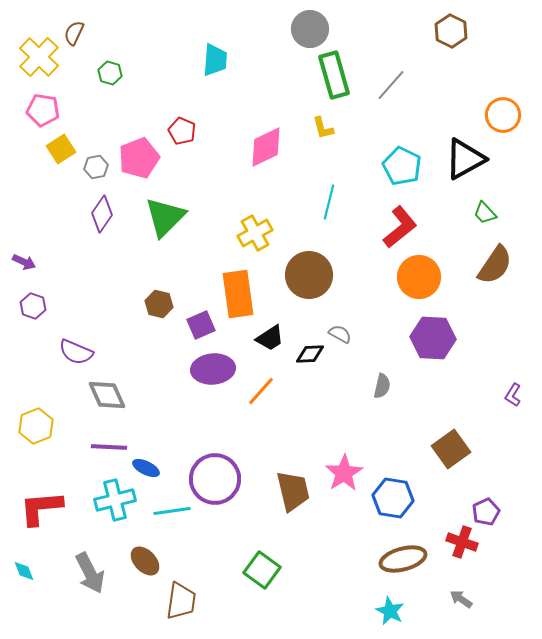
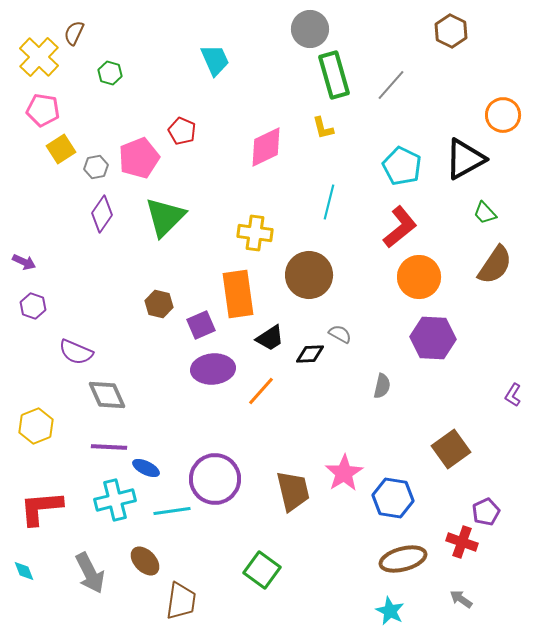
cyan trapezoid at (215, 60): rotated 28 degrees counterclockwise
yellow cross at (255, 233): rotated 36 degrees clockwise
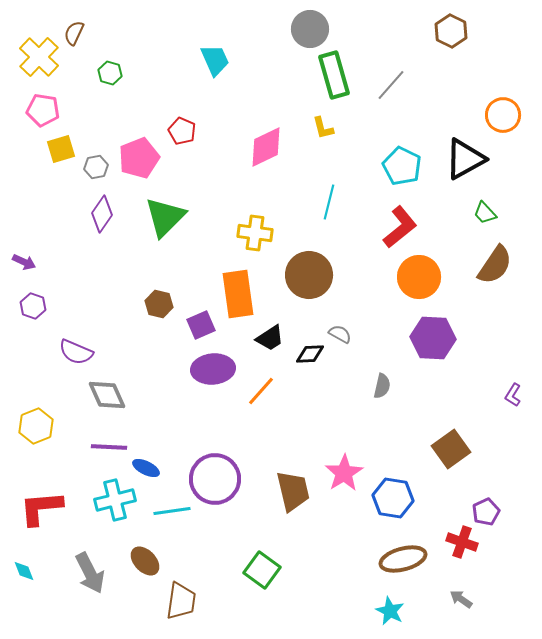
yellow square at (61, 149): rotated 16 degrees clockwise
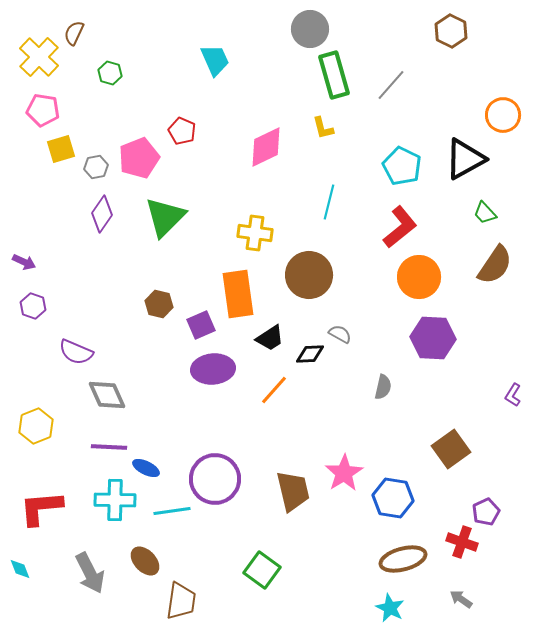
gray semicircle at (382, 386): moved 1 px right, 1 px down
orange line at (261, 391): moved 13 px right, 1 px up
cyan cross at (115, 500): rotated 15 degrees clockwise
cyan diamond at (24, 571): moved 4 px left, 2 px up
cyan star at (390, 611): moved 3 px up
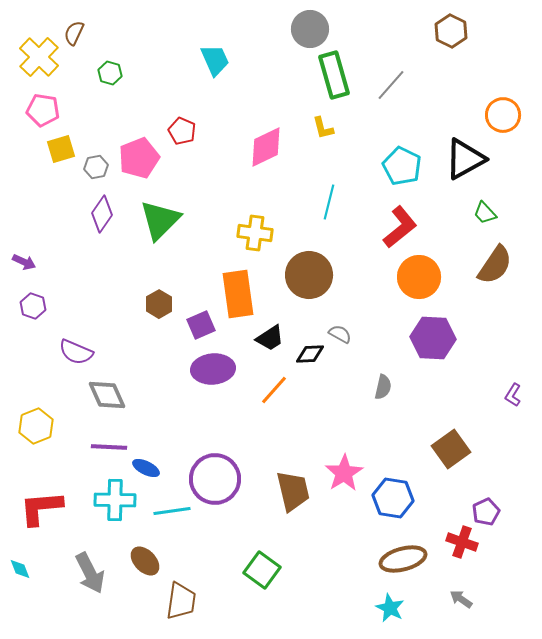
green triangle at (165, 217): moved 5 px left, 3 px down
brown hexagon at (159, 304): rotated 16 degrees clockwise
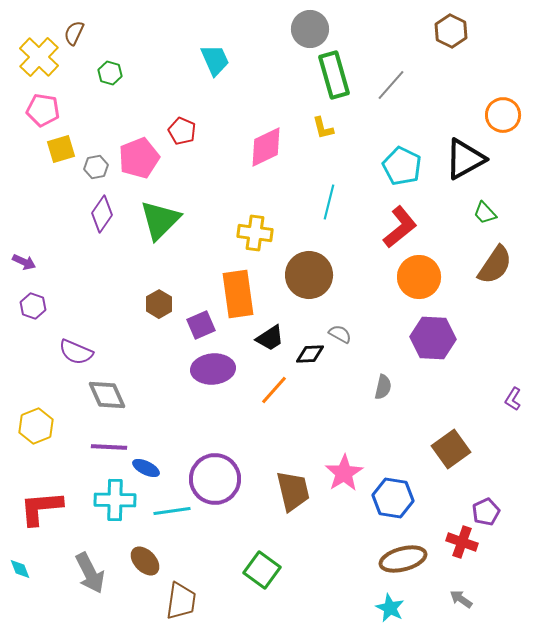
purple L-shape at (513, 395): moved 4 px down
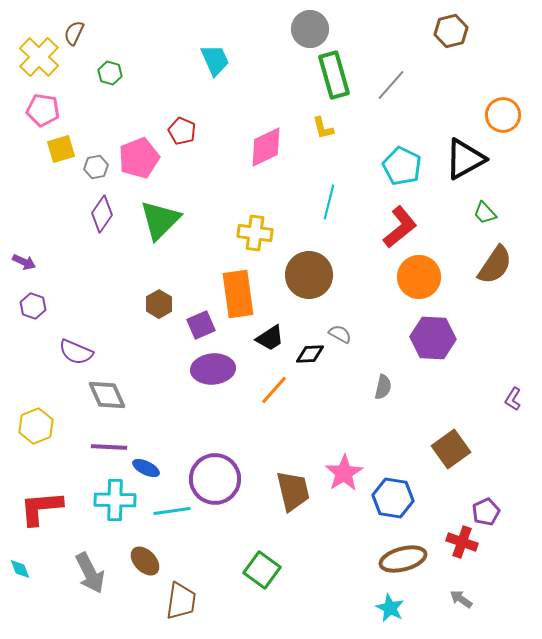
brown hexagon at (451, 31): rotated 20 degrees clockwise
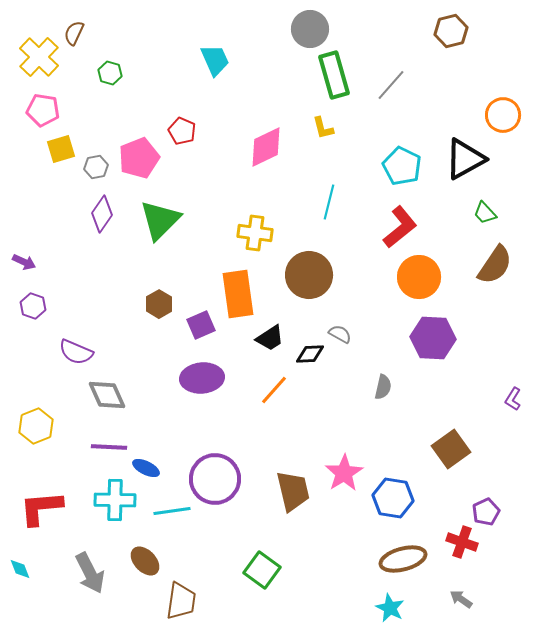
purple ellipse at (213, 369): moved 11 px left, 9 px down
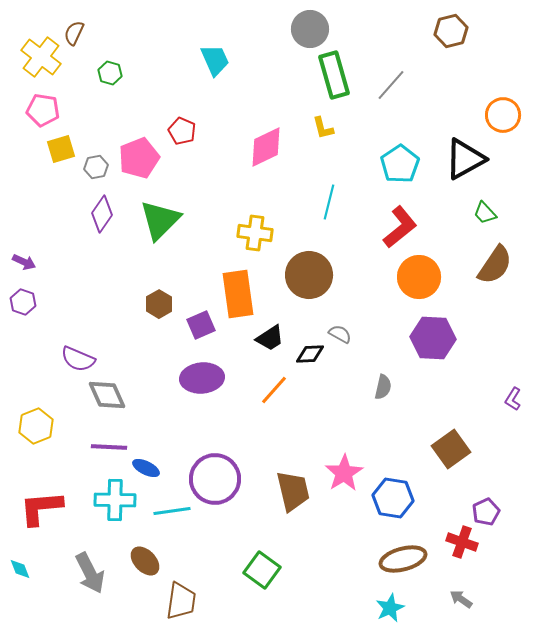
yellow cross at (39, 57): moved 2 px right; rotated 6 degrees counterclockwise
cyan pentagon at (402, 166): moved 2 px left, 2 px up; rotated 12 degrees clockwise
purple hexagon at (33, 306): moved 10 px left, 4 px up
purple semicircle at (76, 352): moved 2 px right, 7 px down
cyan star at (390, 608): rotated 20 degrees clockwise
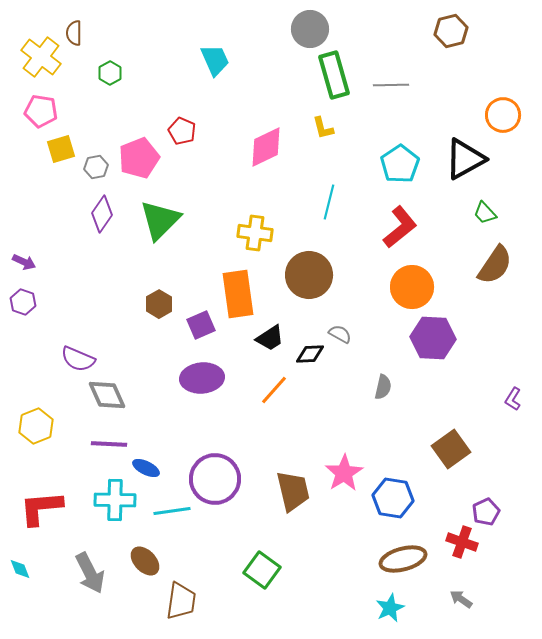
brown semicircle at (74, 33): rotated 25 degrees counterclockwise
green hexagon at (110, 73): rotated 15 degrees clockwise
gray line at (391, 85): rotated 48 degrees clockwise
pink pentagon at (43, 110): moved 2 px left, 1 px down
orange circle at (419, 277): moved 7 px left, 10 px down
purple line at (109, 447): moved 3 px up
